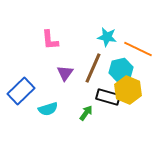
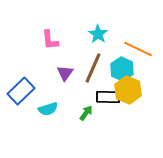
cyan star: moved 9 px left, 3 px up; rotated 24 degrees clockwise
cyan hexagon: moved 1 px right, 1 px up; rotated 20 degrees counterclockwise
black rectangle: rotated 15 degrees counterclockwise
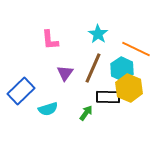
orange line: moved 2 px left
yellow hexagon: moved 1 px right, 2 px up
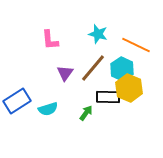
cyan star: rotated 18 degrees counterclockwise
orange line: moved 4 px up
brown line: rotated 16 degrees clockwise
blue rectangle: moved 4 px left, 10 px down; rotated 12 degrees clockwise
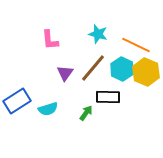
yellow hexagon: moved 17 px right, 16 px up
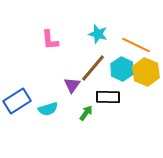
purple triangle: moved 7 px right, 12 px down
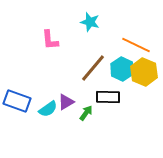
cyan star: moved 8 px left, 12 px up
yellow hexagon: moved 2 px left
purple triangle: moved 6 px left, 17 px down; rotated 24 degrees clockwise
blue rectangle: rotated 52 degrees clockwise
cyan semicircle: rotated 18 degrees counterclockwise
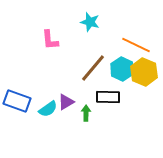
green arrow: rotated 35 degrees counterclockwise
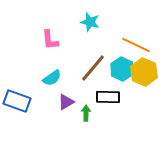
cyan semicircle: moved 4 px right, 31 px up
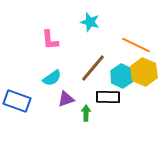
cyan hexagon: moved 7 px down
purple triangle: moved 3 px up; rotated 12 degrees clockwise
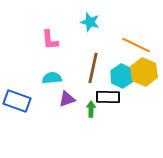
brown line: rotated 28 degrees counterclockwise
cyan semicircle: rotated 150 degrees counterclockwise
purple triangle: moved 1 px right
green arrow: moved 5 px right, 4 px up
